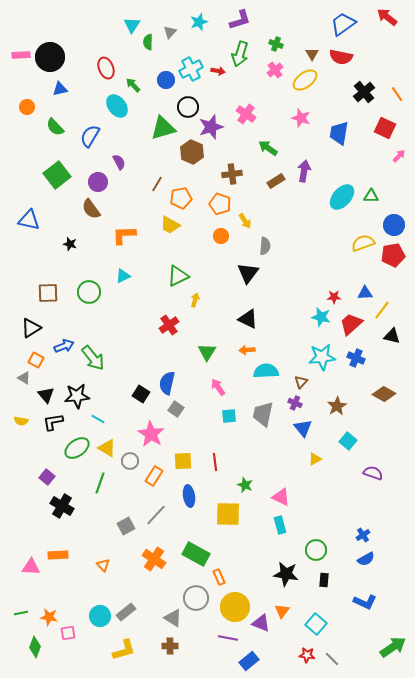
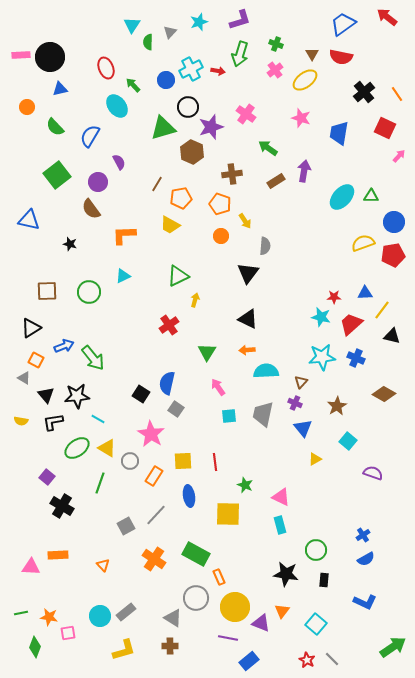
blue circle at (394, 225): moved 3 px up
brown square at (48, 293): moved 1 px left, 2 px up
red star at (307, 655): moved 5 px down; rotated 21 degrees clockwise
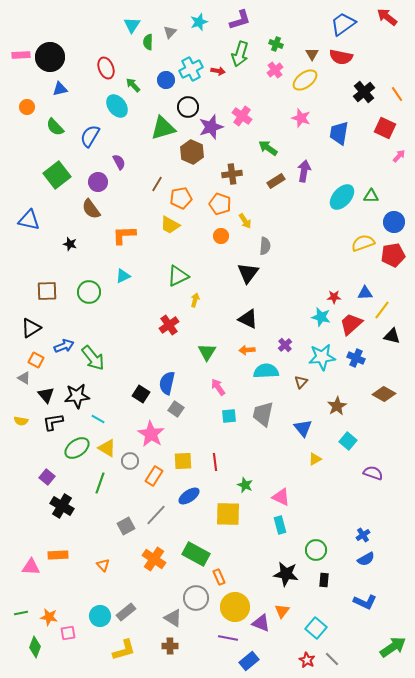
pink cross at (246, 114): moved 4 px left, 2 px down
purple cross at (295, 403): moved 10 px left, 58 px up; rotated 24 degrees clockwise
blue ellipse at (189, 496): rotated 65 degrees clockwise
cyan square at (316, 624): moved 4 px down
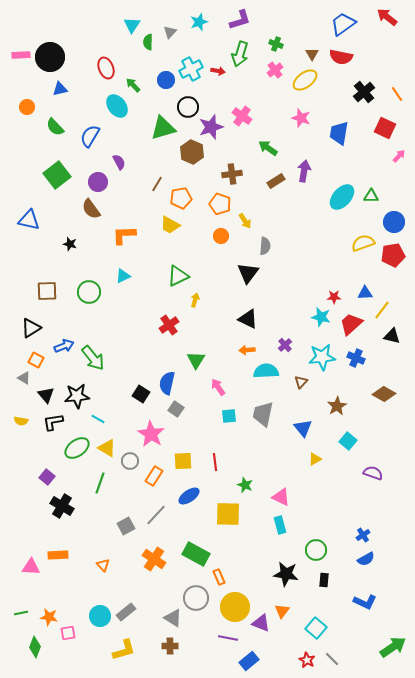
green triangle at (207, 352): moved 11 px left, 8 px down
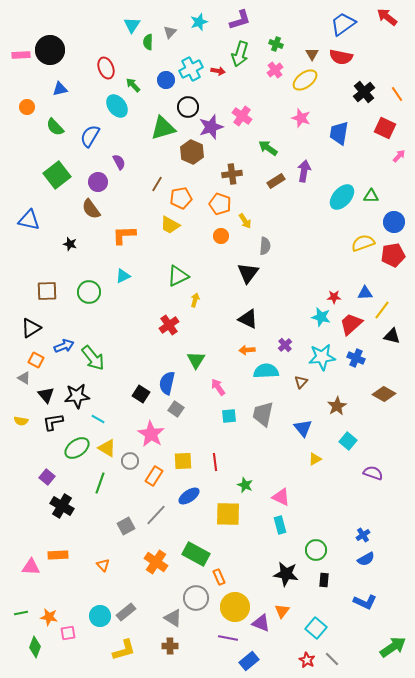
black circle at (50, 57): moved 7 px up
orange cross at (154, 559): moved 2 px right, 3 px down
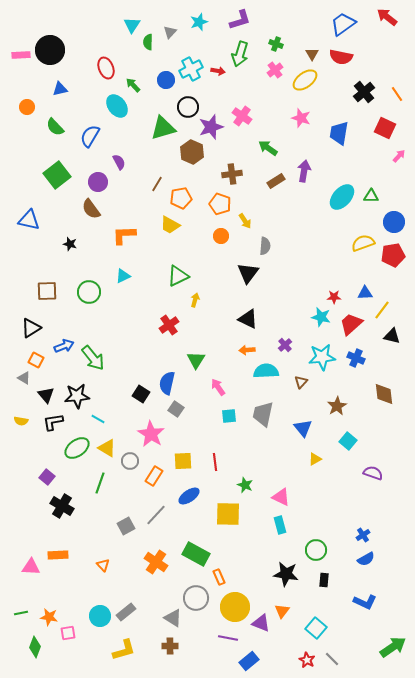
brown diamond at (384, 394): rotated 55 degrees clockwise
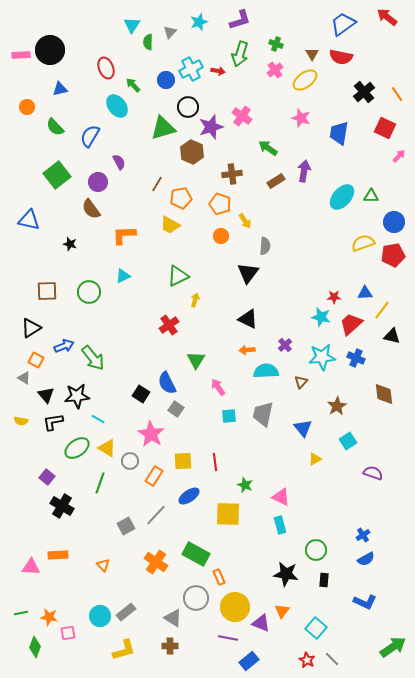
blue semicircle at (167, 383): rotated 40 degrees counterclockwise
cyan square at (348, 441): rotated 18 degrees clockwise
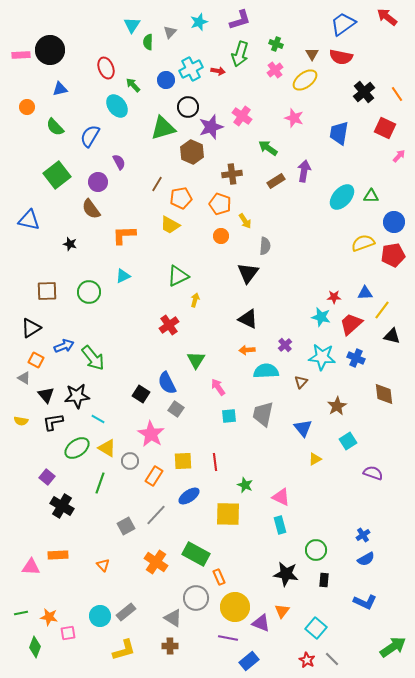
pink star at (301, 118): moved 7 px left
cyan star at (322, 357): rotated 12 degrees clockwise
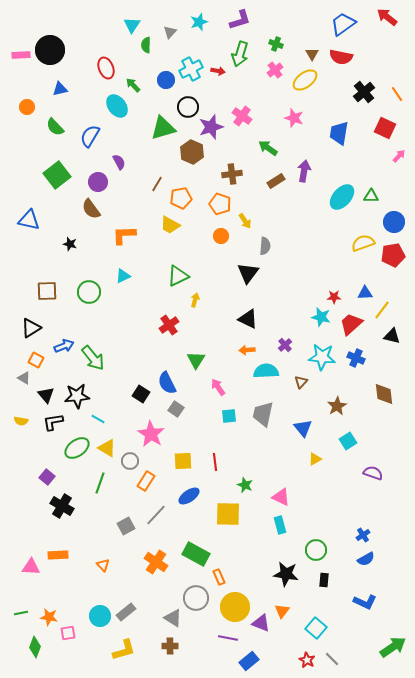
green semicircle at (148, 42): moved 2 px left, 3 px down
orange rectangle at (154, 476): moved 8 px left, 5 px down
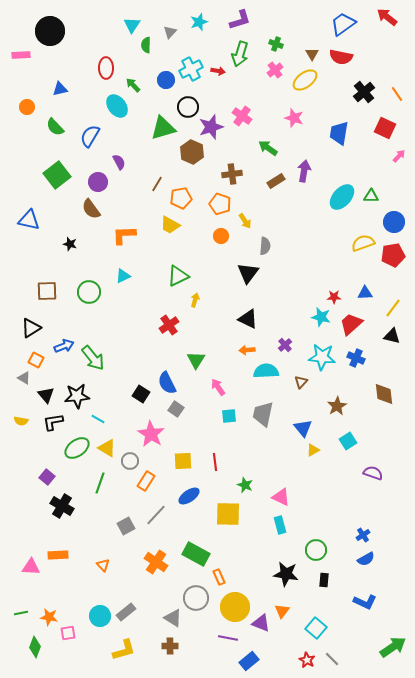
black circle at (50, 50): moved 19 px up
red ellipse at (106, 68): rotated 20 degrees clockwise
yellow line at (382, 310): moved 11 px right, 2 px up
yellow triangle at (315, 459): moved 2 px left, 9 px up
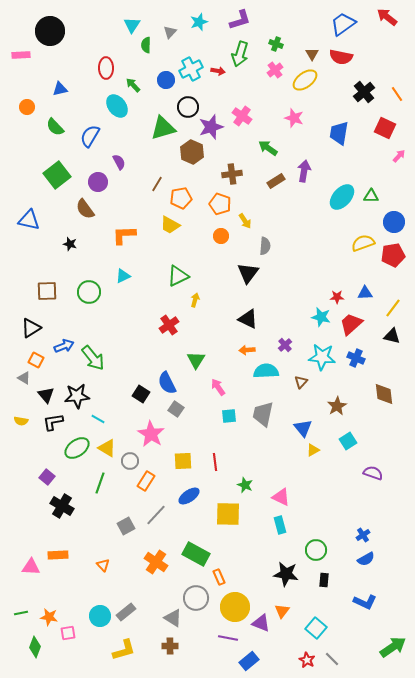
brown semicircle at (91, 209): moved 6 px left
red star at (334, 297): moved 3 px right
